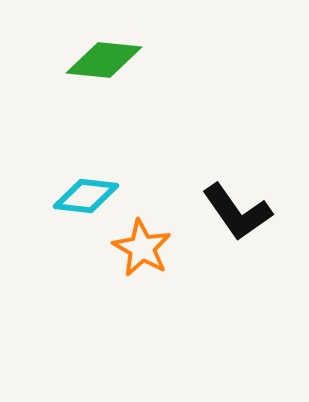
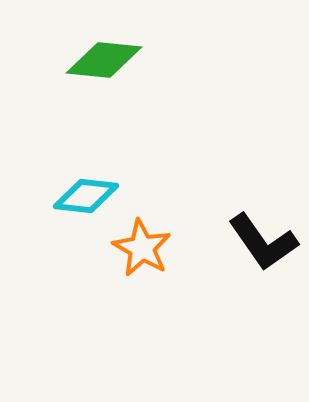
black L-shape: moved 26 px right, 30 px down
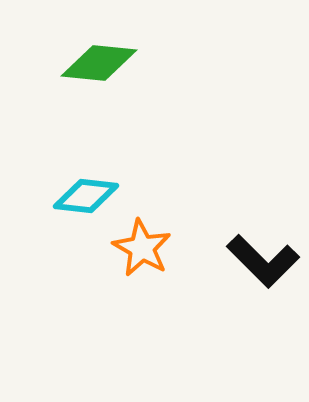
green diamond: moved 5 px left, 3 px down
black L-shape: moved 19 px down; rotated 10 degrees counterclockwise
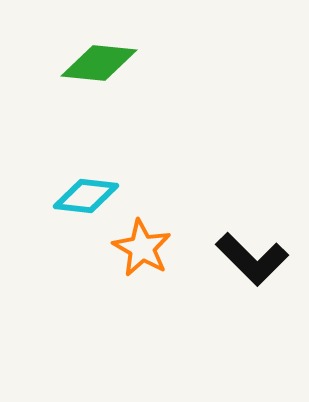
black L-shape: moved 11 px left, 2 px up
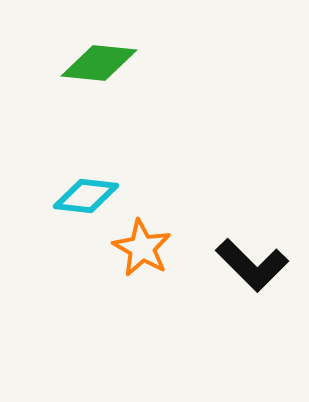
black L-shape: moved 6 px down
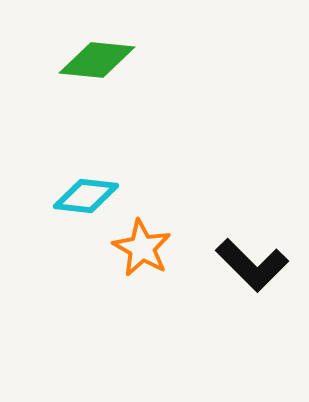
green diamond: moved 2 px left, 3 px up
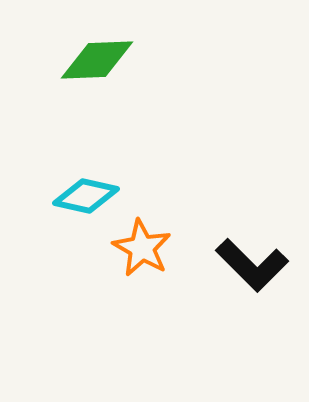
green diamond: rotated 8 degrees counterclockwise
cyan diamond: rotated 6 degrees clockwise
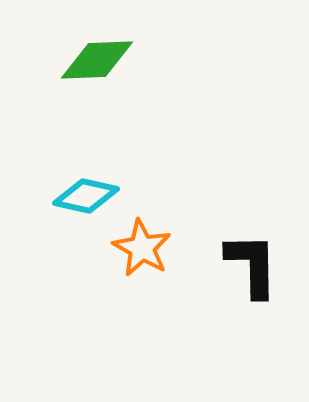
black L-shape: rotated 136 degrees counterclockwise
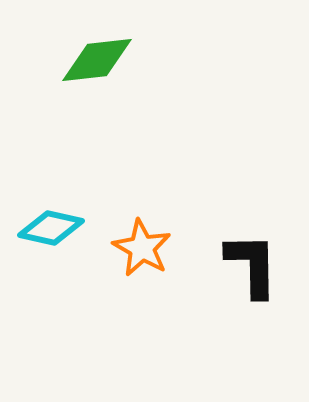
green diamond: rotated 4 degrees counterclockwise
cyan diamond: moved 35 px left, 32 px down
